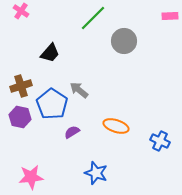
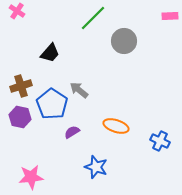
pink cross: moved 4 px left
blue star: moved 6 px up
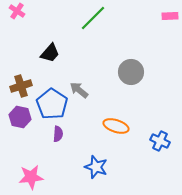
gray circle: moved 7 px right, 31 px down
purple semicircle: moved 14 px left, 2 px down; rotated 126 degrees clockwise
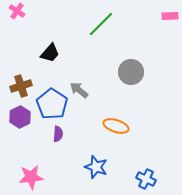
green line: moved 8 px right, 6 px down
purple hexagon: rotated 20 degrees clockwise
blue cross: moved 14 px left, 38 px down
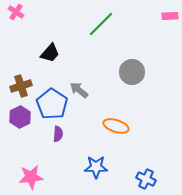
pink cross: moved 1 px left, 1 px down
gray circle: moved 1 px right
blue star: rotated 20 degrees counterclockwise
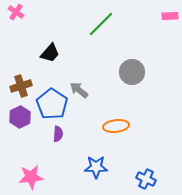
orange ellipse: rotated 25 degrees counterclockwise
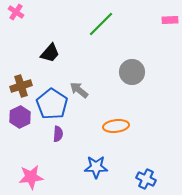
pink rectangle: moved 4 px down
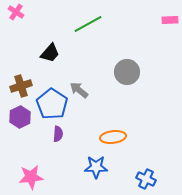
green line: moved 13 px left; rotated 16 degrees clockwise
gray circle: moved 5 px left
orange ellipse: moved 3 px left, 11 px down
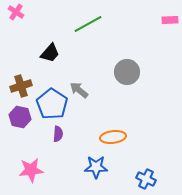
purple hexagon: rotated 20 degrees counterclockwise
pink star: moved 7 px up
